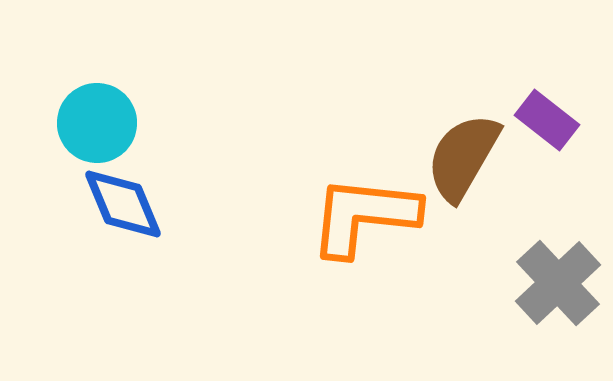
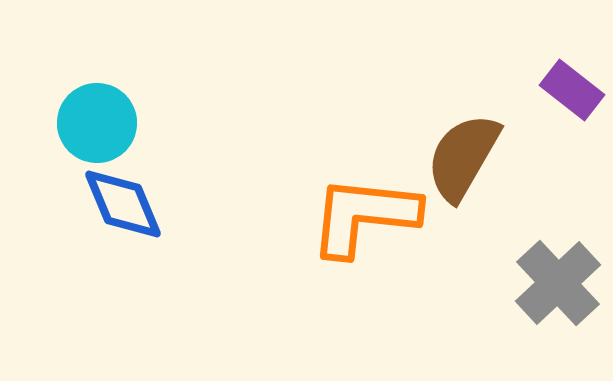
purple rectangle: moved 25 px right, 30 px up
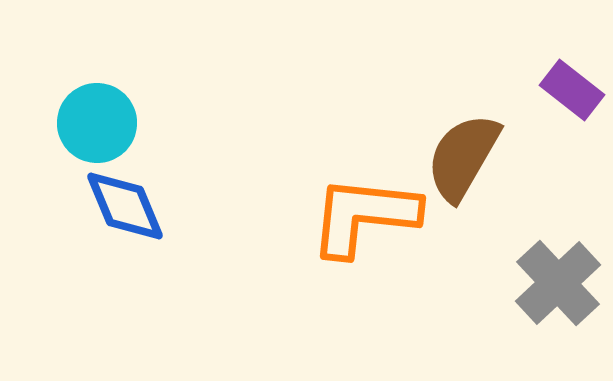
blue diamond: moved 2 px right, 2 px down
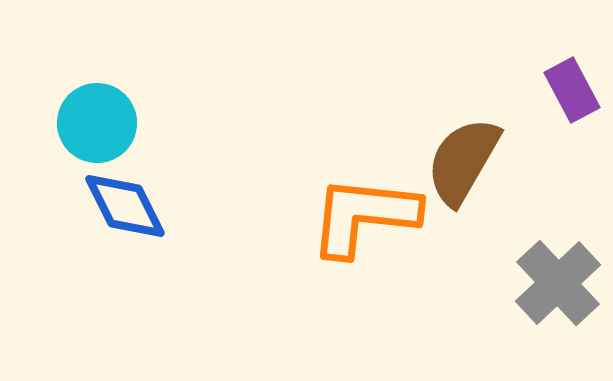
purple rectangle: rotated 24 degrees clockwise
brown semicircle: moved 4 px down
blue diamond: rotated 4 degrees counterclockwise
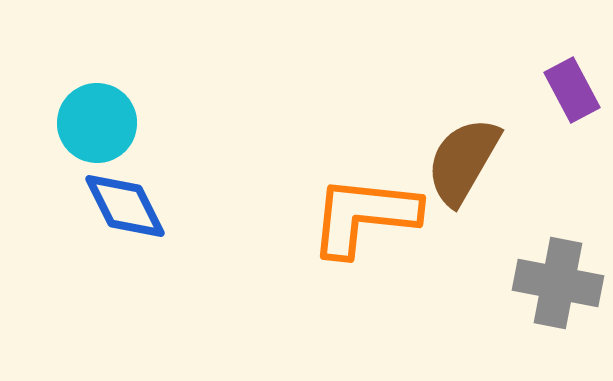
gray cross: rotated 36 degrees counterclockwise
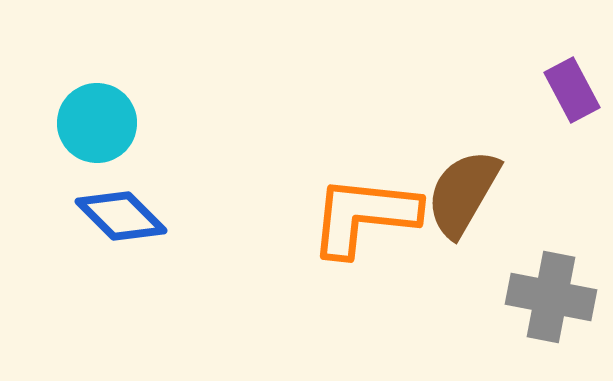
brown semicircle: moved 32 px down
blue diamond: moved 4 px left, 10 px down; rotated 18 degrees counterclockwise
gray cross: moved 7 px left, 14 px down
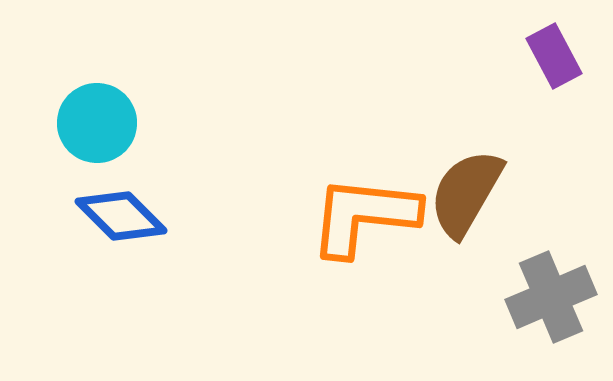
purple rectangle: moved 18 px left, 34 px up
brown semicircle: moved 3 px right
gray cross: rotated 34 degrees counterclockwise
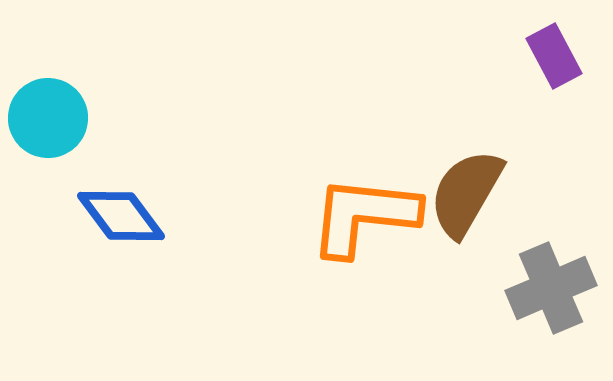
cyan circle: moved 49 px left, 5 px up
blue diamond: rotated 8 degrees clockwise
gray cross: moved 9 px up
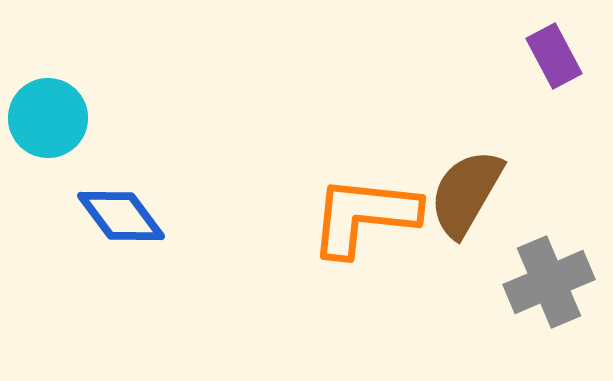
gray cross: moved 2 px left, 6 px up
